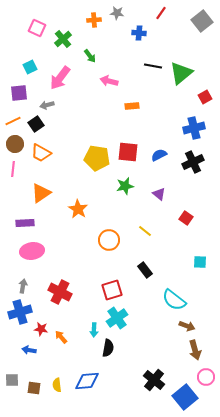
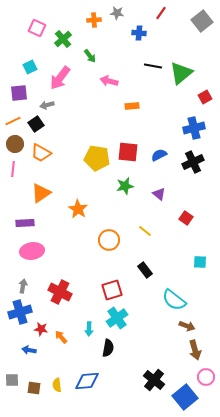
cyan arrow at (94, 330): moved 5 px left, 1 px up
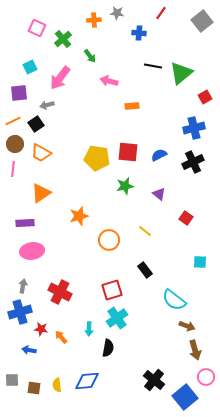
orange star at (78, 209): moved 1 px right, 7 px down; rotated 24 degrees clockwise
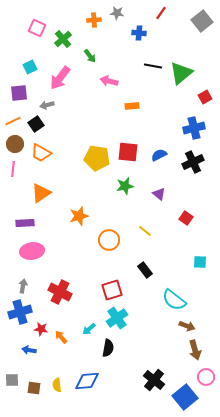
cyan arrow at (89, 329): rotated 48 degrees clockwise
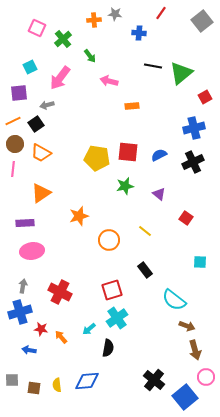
gray star at (117, 13): moved 2 px left, 1 px down
